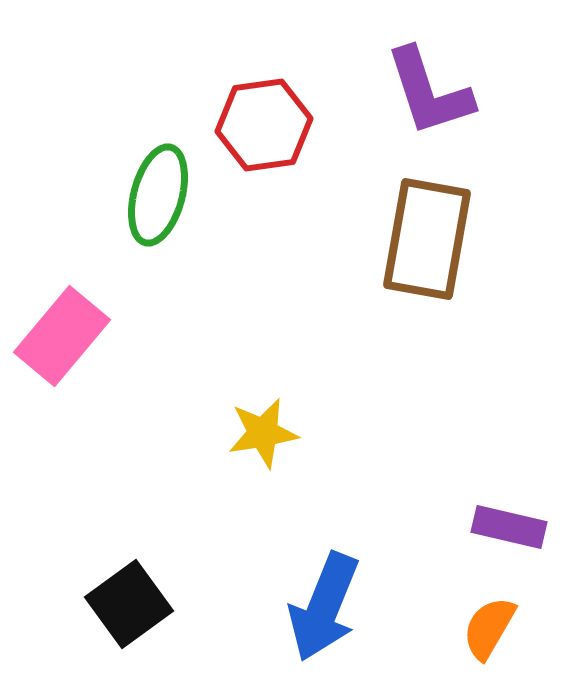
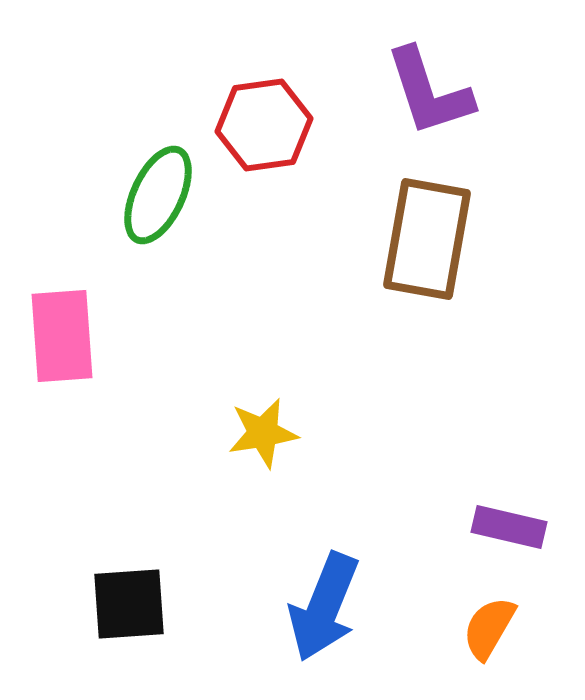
green ellipse: rotated 10 degrees clockwise
pink rectangle: rotated 44 degrees counterclockwise
black square: rotated 32 degrees clockwise
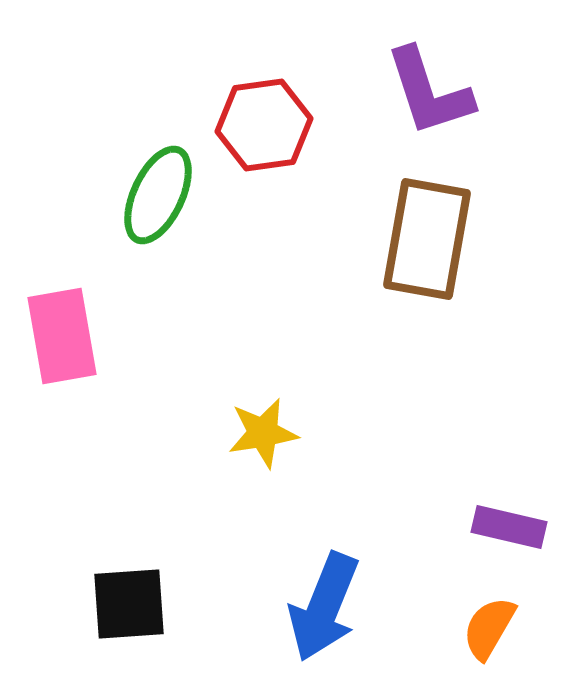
pink rectangle: rotated 6 degrees counterclockwise
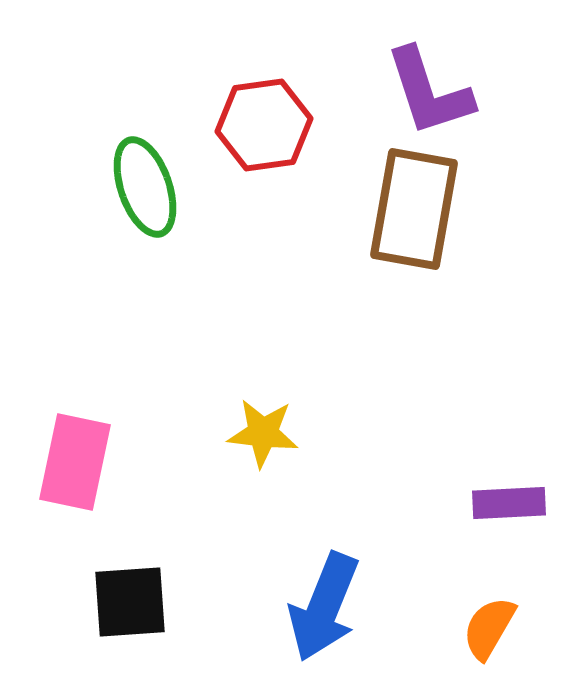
green ellipse: moved 13 px left, 8 px up; rotated 44 degrees counterclockwise
brown rectangle: moved 13 px left, 30 px up
pink rectangle: moved 13 px right, 126 px down; rotated 22 degrees clockwise
yellow star: rotated 16 degrees clockwise
purple rectangle: moved 24 px up; rotated 16 degrees counterclockwise
black square: moved 1 px right, 2 px up
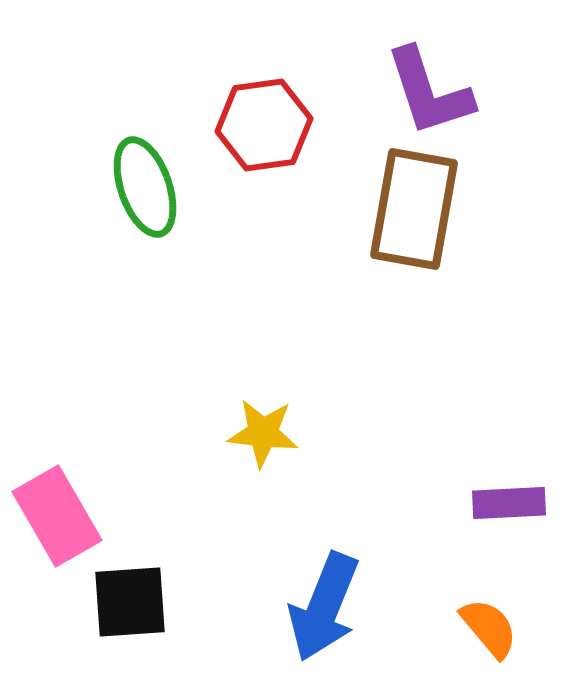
pink rectangle: moved 18 px left, 54 px down; rotated 42 degrees counterclockwise
orange semicircle: rotated 110 degrees clockwise
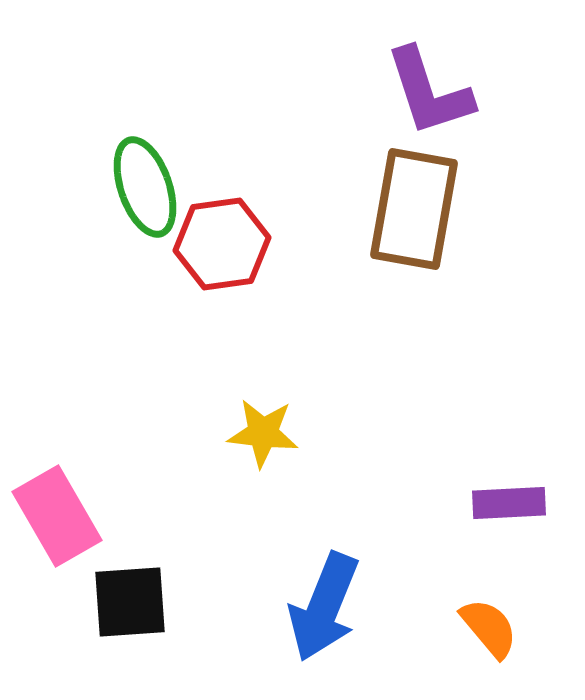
red hexagon: moved 42 px left, 119 px down
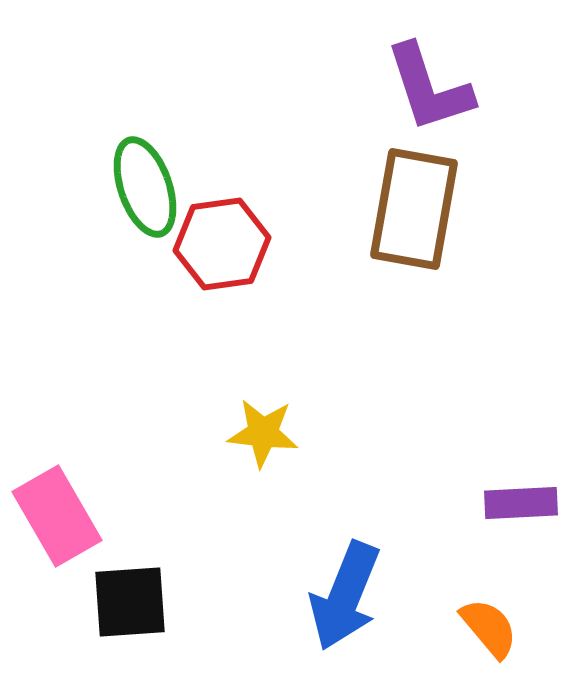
purple L-shape: moved 4 px up
purple rectangle: moved 12 px right
blue arrow: moved 21 px right, 11 px up
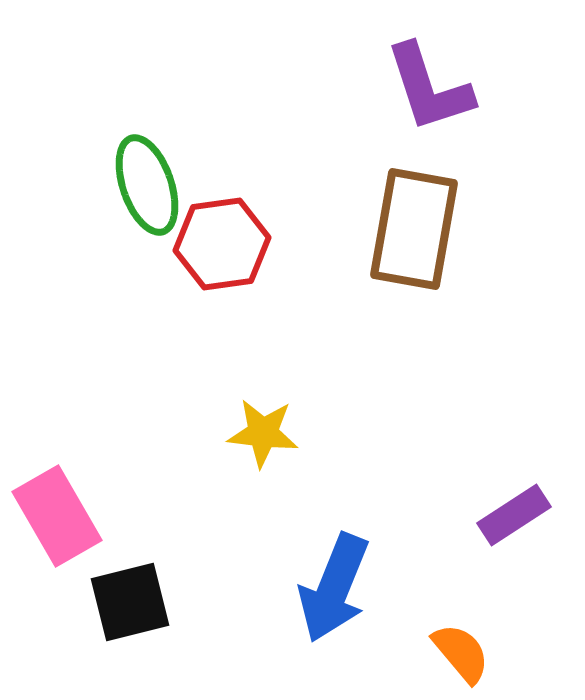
green ellipse: moved 2 px right, 2 px up
brown rectangle: moved 20 px down
purple rectangle: moved 7 px left, 12 px down; rotated 30 degrees counterclockwise
blue arrow: moved 11 px left, 8 px up
black square: rotated 10 degrees counterclockwise
orange semicircle: moved 28 px left, 25 px down
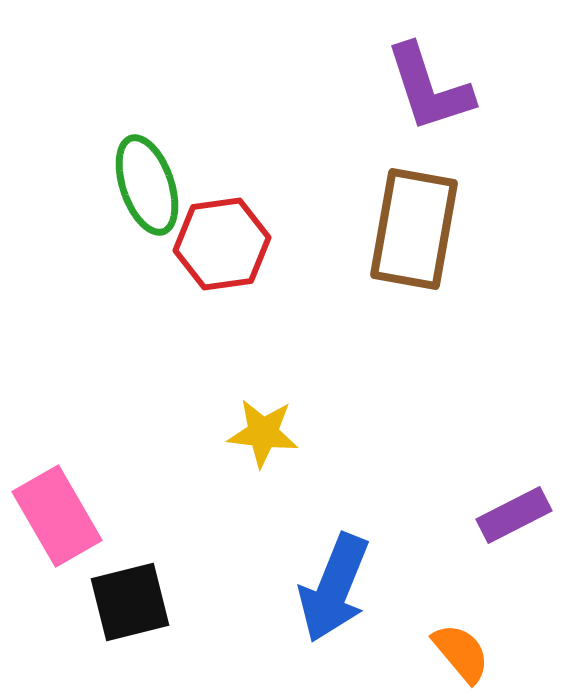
purple rectangle: rotated 6 degrees clockwise
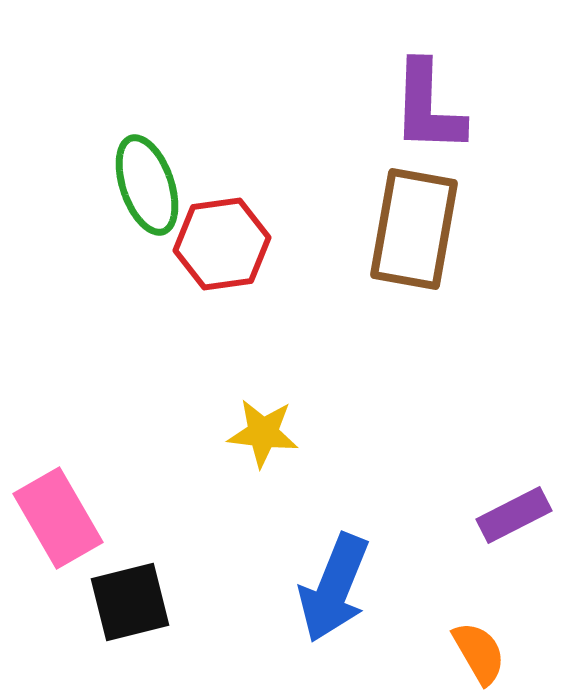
purple L-shape: moved 1 px left, 19 px down; rotated 20 degrees clockwise
pink rectangle: moved 1 px right, 2 px down
orange semicircle: moved 18 px right; rotated 10 degrees clockwise
